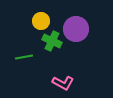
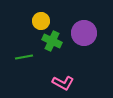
purple circle: moved 8 px right, 4 px down
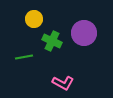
yellow circle: moved 7 px left, 2 px up
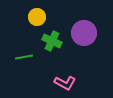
yellow circle: moved 3 px right, 2 px up
pink L-shape: moved 2 px right
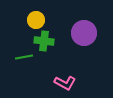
yellow circle: moved 1 px left, 3 px down
green cross: moved 8 px left; rotated 18 degrees counterclockwise
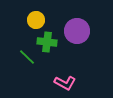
purple circle: moved 7 px left, 2 px up
green cross: moved 3 px right, 1 px down
green line: moved 3 px right; rotated 54 degrees clockwise
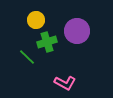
green cross: rotated 24 degrees counterclockwise
